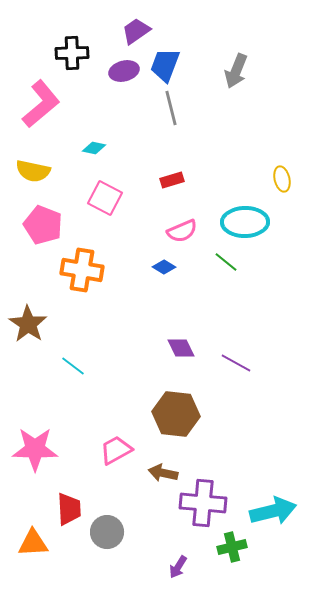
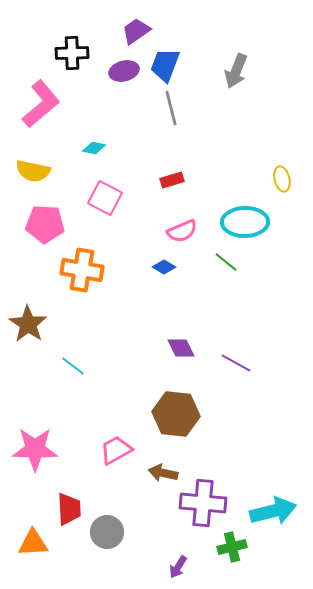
pink pentagon: moved 2 px right, 1 px up; rotated 18 degrees counterclockwise
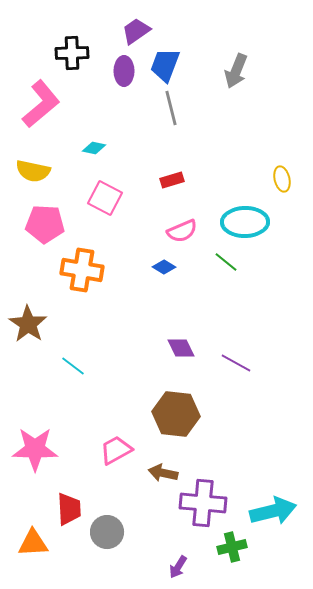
purple ellipse: rotated 76 degrees counterclockwise
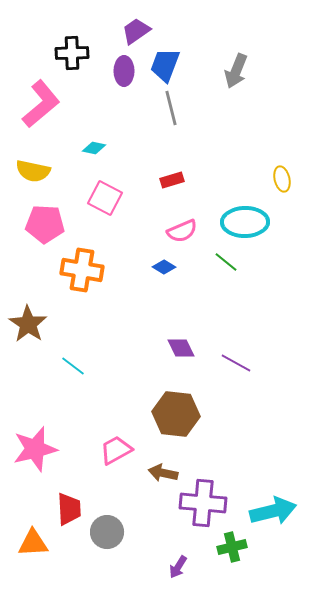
pink star: rotated 15 degrees counterclockwise
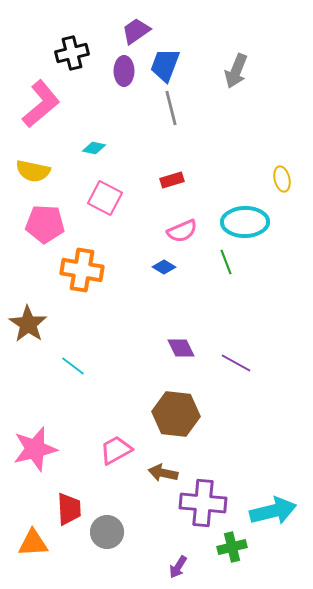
black cross: rotated 12 degrees counterclockwise
green line: rotated 30 degrees clockwise
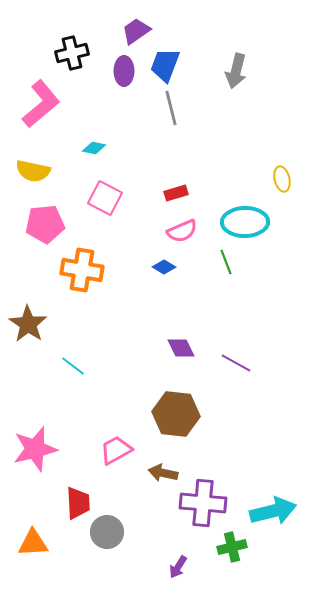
gray arrow: rotated 8 degrees counterclockwise
red rectangle: moved 4 px right, 13 px down
pink pentagon: rotated 9 degrees counterclockwise
red trapezoid: moved 9 px right, 6 px up
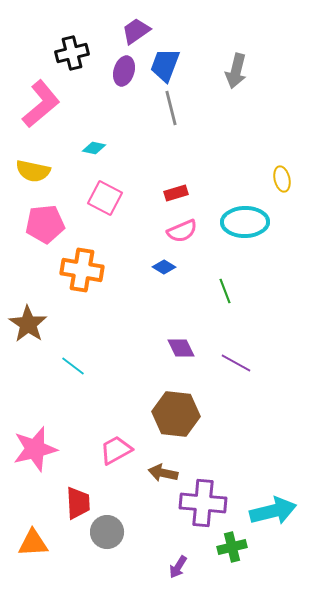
purple ellipse: rotated 16 degrees clockwise
green line: moved 1 px left, 29 px down
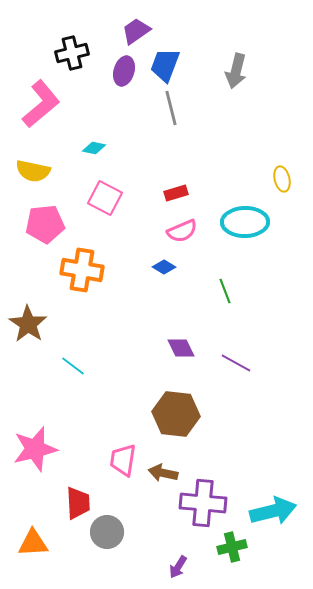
pink trapezoid: moved 7 px right, 10 px down; rotated 52 degrees counterclockwise
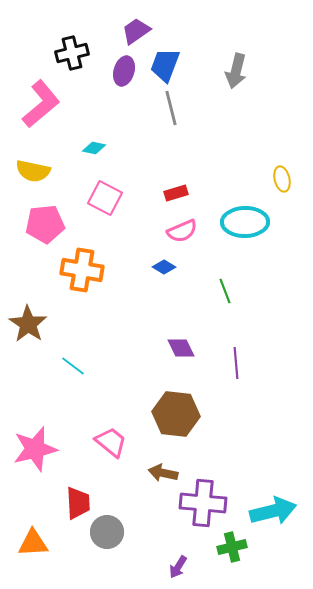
purple line: rotated 56 degrees clockwise
pink trapezoid: moved 12 px left, 18 px up; rotated 120 degrees clockwise
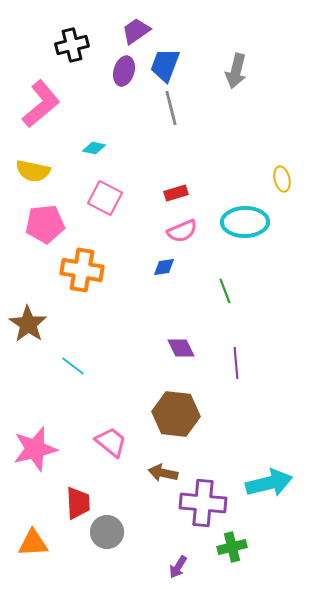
black cross: moved 8 px up
blue diamond: rotated 40 degrees counterclockwise
cyan arrow: moved 4 px left, 28 px up
